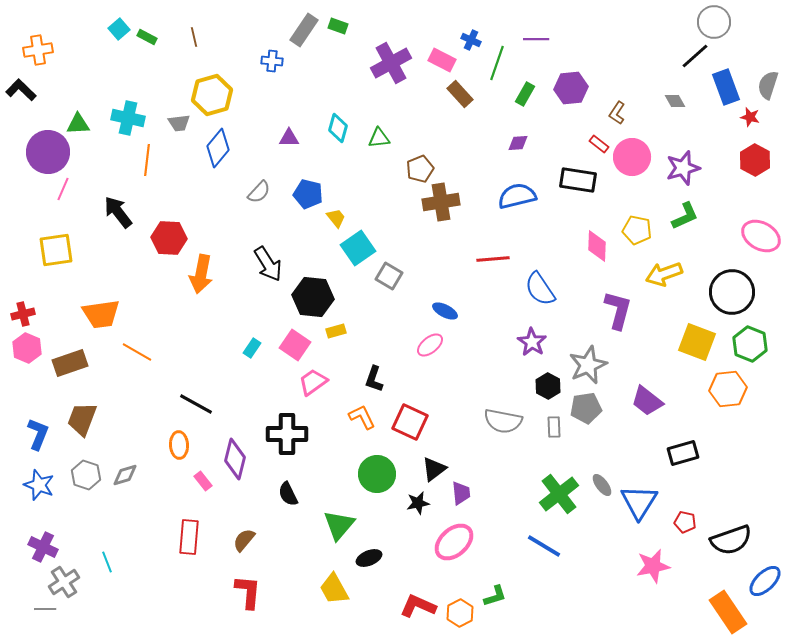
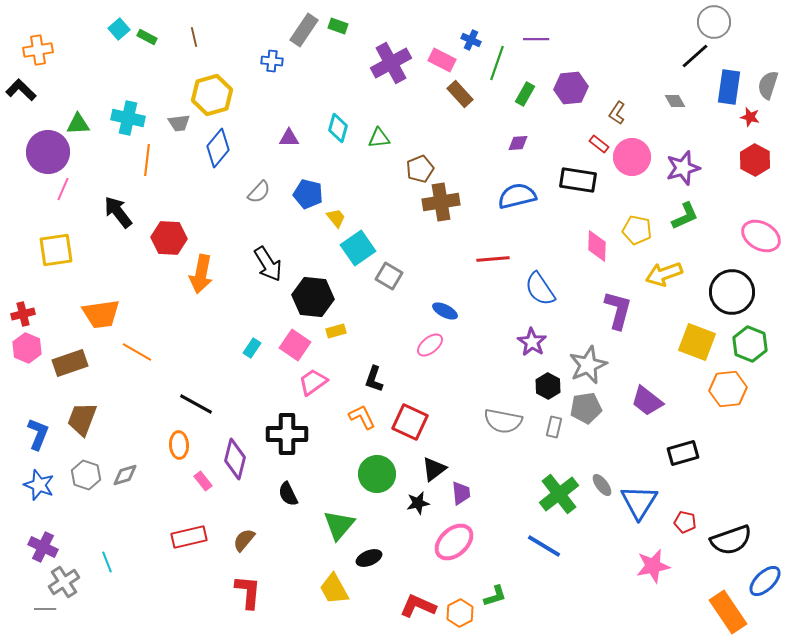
blue rectangle at (726, 87): moved 3 px right; rotated 28 degrees clockwise
gray rectangle at (554, 427): rotated 15 degrees clockwise
red rectangle at (189, 537): rotated 72 degrees clockwise
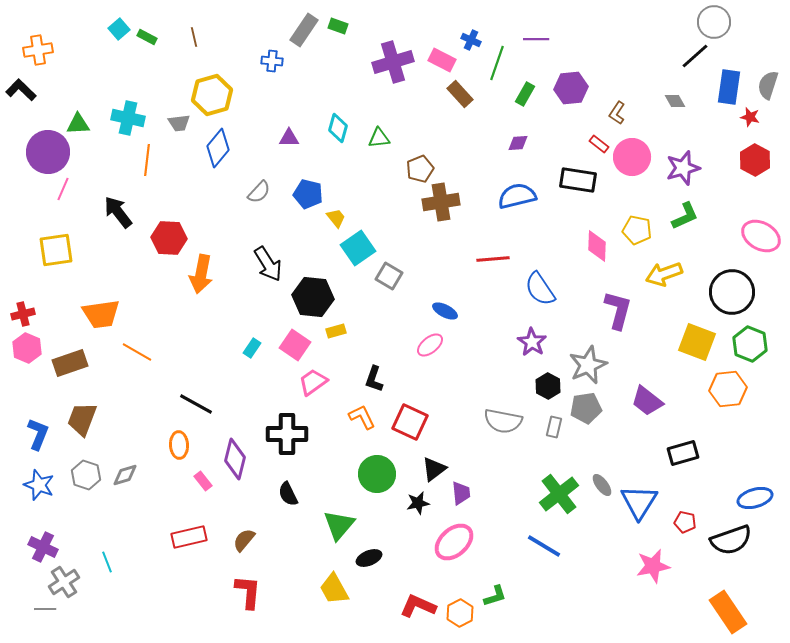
purple cross at (391, 63): moved 2 px right, 1 px up; rotated 12 degrees clockwise
blue ellipse at (765, 581): moved 10 px left, 83 px up; rotated 28 degrees clockwise
